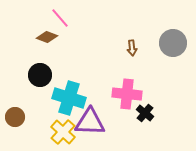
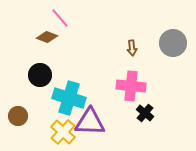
pink cross: moved 4 px right, 8 px up
brown circle: moved 3 px right, 1 px up
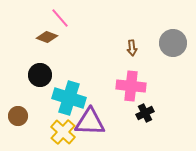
black cross: rotated 24 degrees clockwise
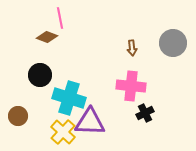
pink line: rotated 30 degrees clockwise
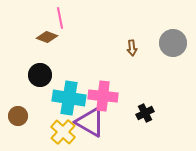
pink cross: moved 28 px left, 10 px down
cyan cross: rotated 8 degrees counterclockwise
purple triangle: rotated 28 degrees clockwise
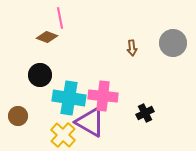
yellow cross: moved 3 px down
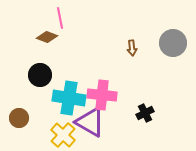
pink cross: moved 1 px left, 1 px up
brown circle: moved 1 px right, 2 px down
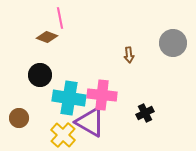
brown arrow: moved 3 px left, 7 px down
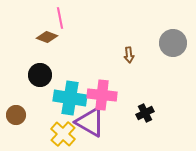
cyan cross: moved 1 px right
brown circle: moved 3 px left, 3 px up
yellow cross: moved 1 px up
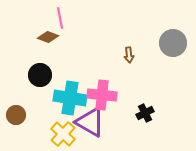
brown diamond: moved 1 px right
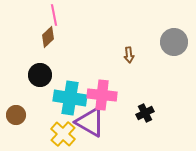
pink line: moved 6 px left, 3 px up
brown diamond: rotated 65 degrees counterclockwise
gray circle: moved 1 px right, 1 px up
